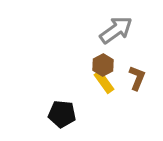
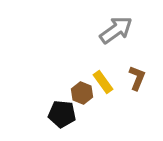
brown hexagon: moved 21 px left, 28 px down; rotated 10 degrees counterclockwise
yellow rectangle: moved 1 px left
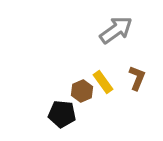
brown hexagon: moved 2 px up; rotated 15 degrees clockwise
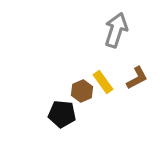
gray arrow: rotated 36 degrees counterclockwise
brown L-shape: rotated 40 degrees clockwise
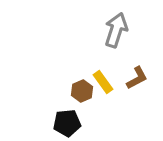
black pentagon: moved 5 px right, 9 px down; rotated 12 degrees counterclockwise
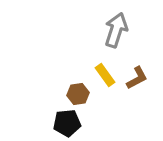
yellow rectangle: moved 2 px right, 7 px up
brown hexagon: moved 4 px left, 3 px down; rotated 15 degrees clockwise
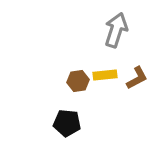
yellow rectangle: rotated 60 degrees counterclockwise
brown hexagon: moved 13 px up
black pentagon: rotated 12 degrees clockwise
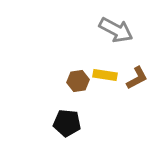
gray arrow: rotated 100 degrees clockwise
yellow rectangle: rotated 15 degrees clockwise
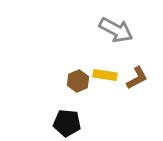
brown hexagon: rotated 15 degrees counterclockwise
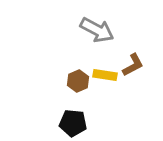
gray arrow: moved 19 px left
brown L-shape: moved 4 px left, 13 px up
black pentagon: moved 6 px right
